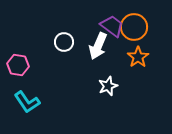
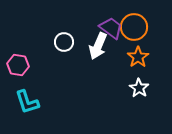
purple trapezoid: moved 1 px left, 2 px down
white star: moved 31 px right, 2 px down; rotated 18 degrees counterclockwise
cyan L-shape: rotated 16 degrees clockwise
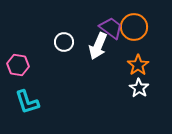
orange star: moved 8 px down
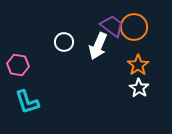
purple trapezoid: moved 1 px right, 2 px up
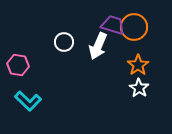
purple trapezoid: moved 1 px right, 1 px up; rotated 20 degrees counterclockwise
cyan L-shape: moved 1 px right, 1 px up; rotated 28 degrees counterclockwise
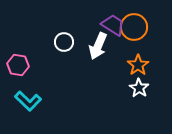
purple trapezoid: rotated 15 degrees clockwise
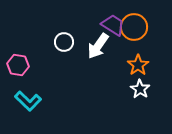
white arrow: rotated 12 degrees clockwise
white star: moved 1 px right, 1 px down
